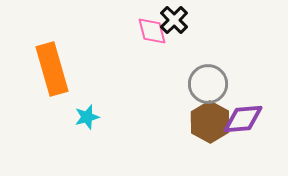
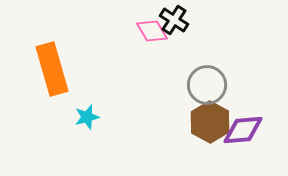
black cross: rotated 12 degrees counterclockwise
pink diamond: rotated 16 degrees counterclockwise
gray circle: moved 1 px left, 1 px down
purple diamond: moved 11 px down
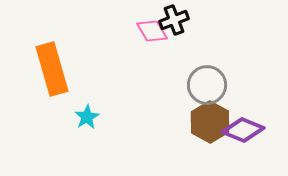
black cross: rotated 36 degrees clockwise
cyan star: rotated 15 degrees counterclockwise
purple diamond: rotated 27 degrees clockwise
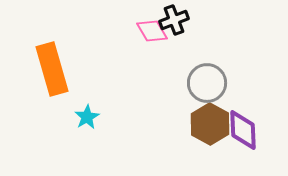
gray circle: moved 2 px up
brown hexagon: moved 2 px down
purple diamond: rotated 66 degrees clockwise
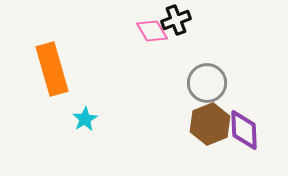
black cross: moved 2 px right
cyan star: moved 2 px left, 2 px down
brown hexagon: rotated 9 degrees clockwise
purple diamond: moved 1 px right
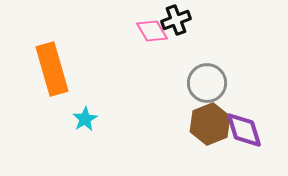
purple diamond: rotated 15 degrees counterclockwise
